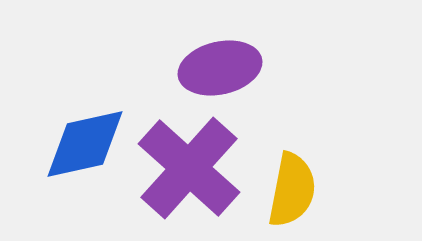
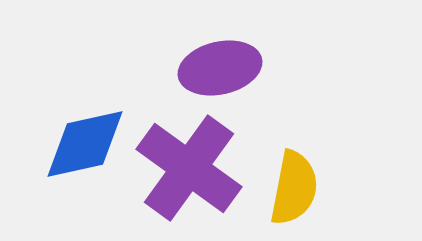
purple cross: rotated 6 degrees counterclockwise
yellow semicircle: moved 2 px right, 2 px up
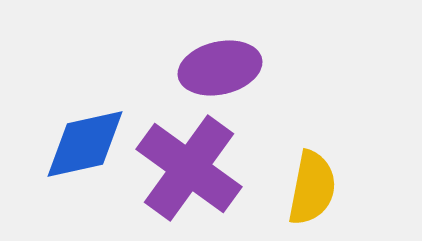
yellow semicircle: moved 18 px right
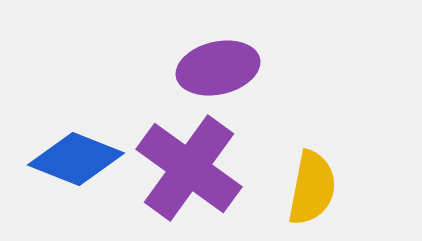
purple ellipse: moved 2 px left
blue diamond: moved 9 px left, 15 px down; rotated 34 degrees clockwise
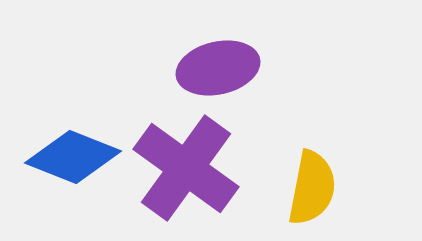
blue diamond: moved 3 px left, 2 px up
purple cross: moved 3 px left
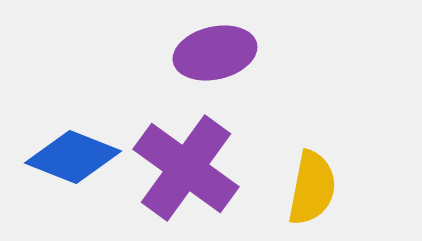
purple ellipse: moved 3 px left, 15 px up
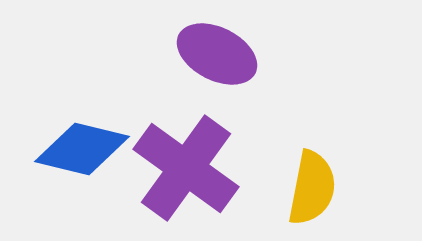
purple ellipse: moved 2 px right, 1 px down; rotated 40 degrees clockwise
blue diamond: moved 9 px right, 8 px up; rotated 8 degrees counterclockwise
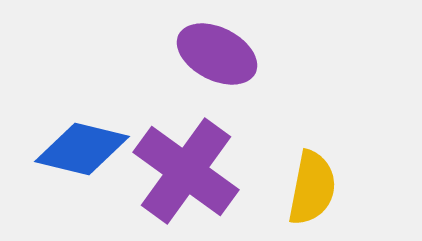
purple cross: moved 3 px down
